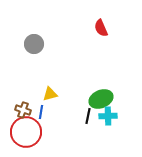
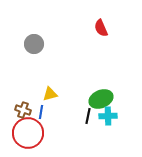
red circle: moved 2 px right, 1 px down
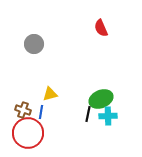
black line: moved 2 px up
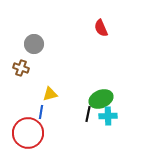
brown cross: moved 2 px left, 42 px up
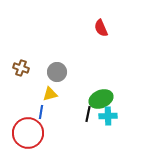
gray circle: moved 23 px right, 28 px down
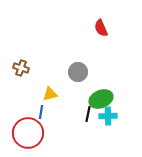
gray circle: moved 21 px right
